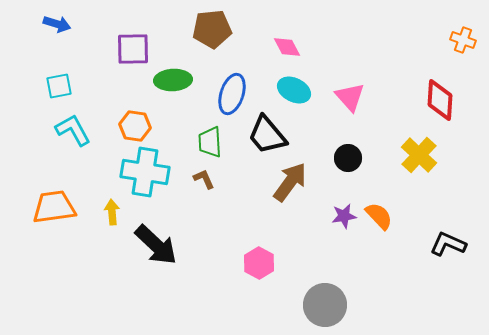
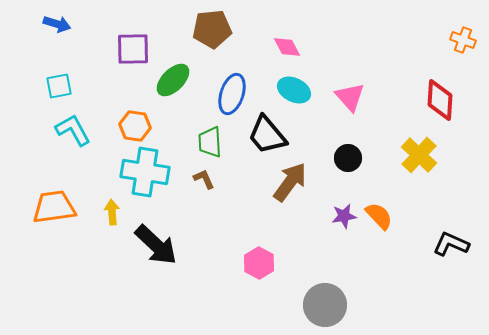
green ellipse: rotated 42 degrees counterclockwise
black L-shape: moved 3 px right
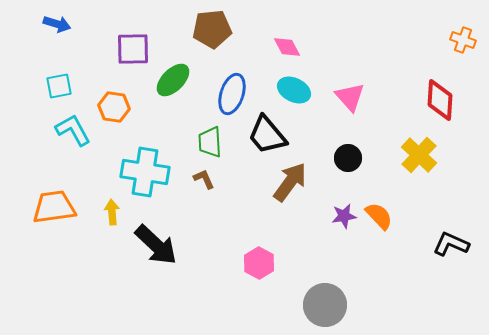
orange hexagon: moved 21 px left, 19 px up
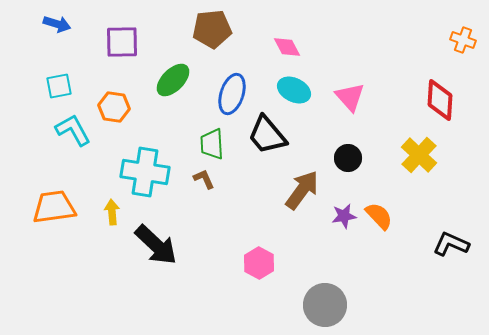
purple square: moved 11 px left, 7 px up
green trapezoid: moved 2 px right, 2 px down
brown arrow: moved 12 px right, 8 px down
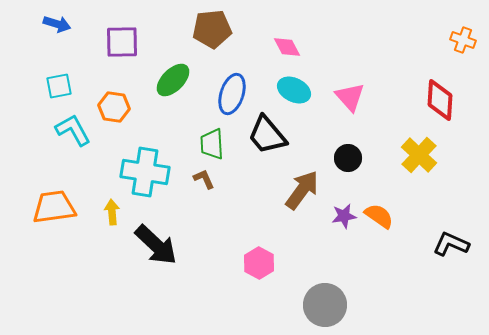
orange semicircle: rotated 12 degrees counterclockwise
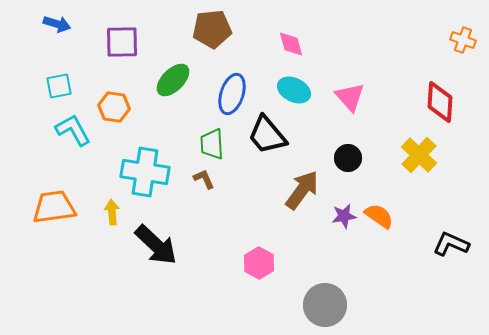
pink diamond: moved 4 px right, 3 px up; rotated 12 degrees clockwise
red diamond: moved 2 px down
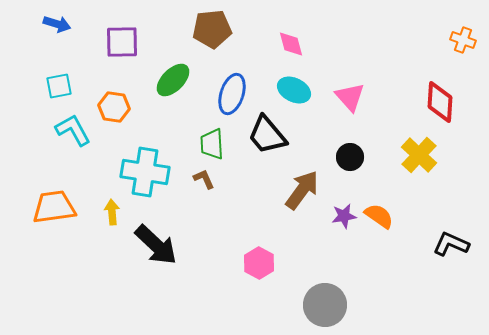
black circle: moved 2 px right, 1 px up
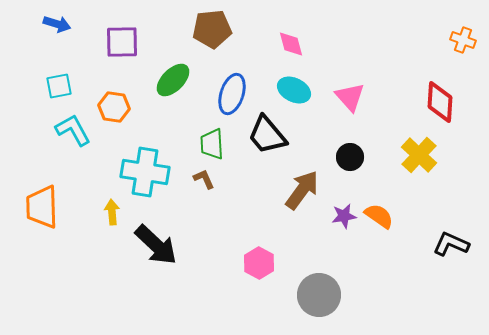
orange trapezoid: moved 12 px left; rotated 84 degrees counterclockwise
gray circle: moved 6 px left, 10 px up
